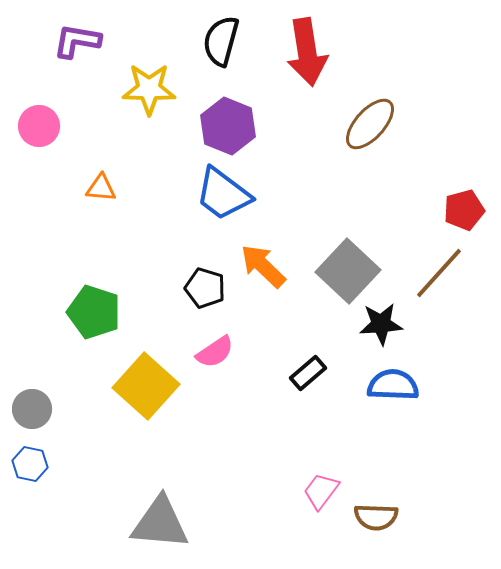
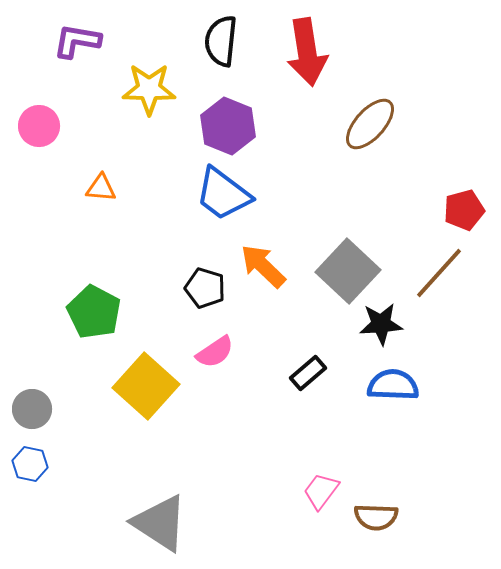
black semicircle: rotated 9 degrees counterclockwise
green pentagon: rotated 10 degrees clockwise
gray triangle: rotated 28 degrees clockwise
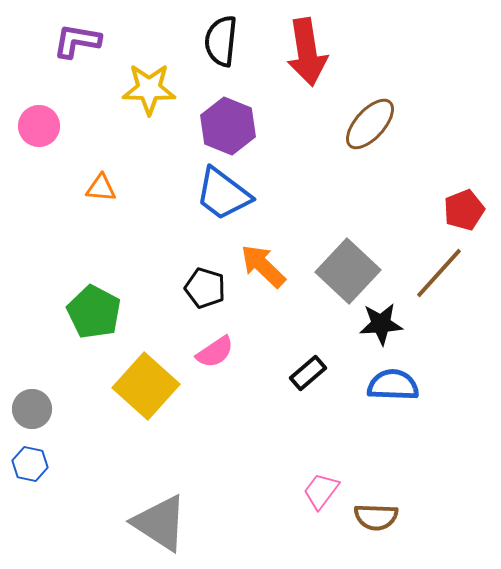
red pentagon: rotated 6 degrees counterclockwise
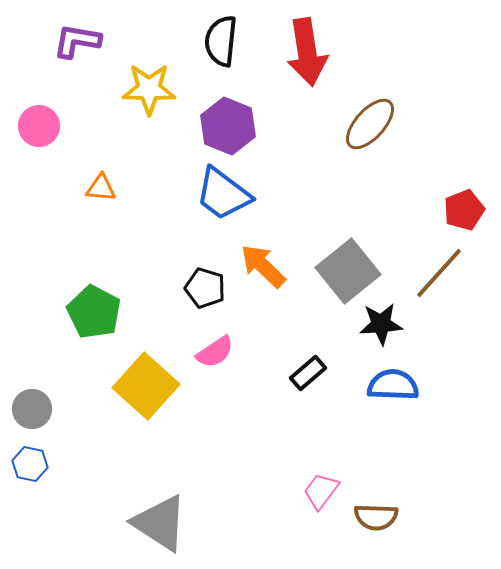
gray square: rotated 8 degrees clockwise
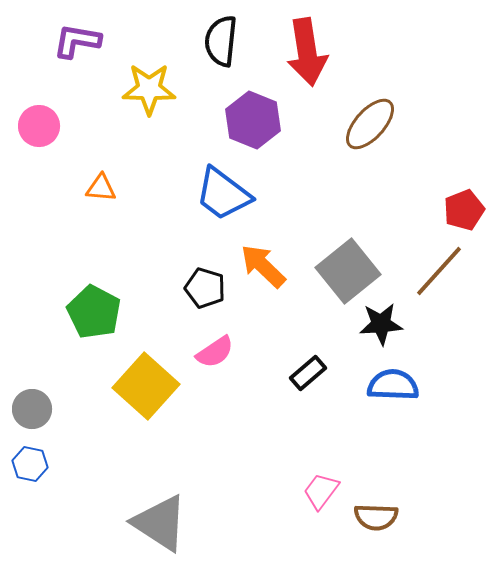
purple hexagon: moved 25 px right, 6 px up
brown line: moved 2 px up
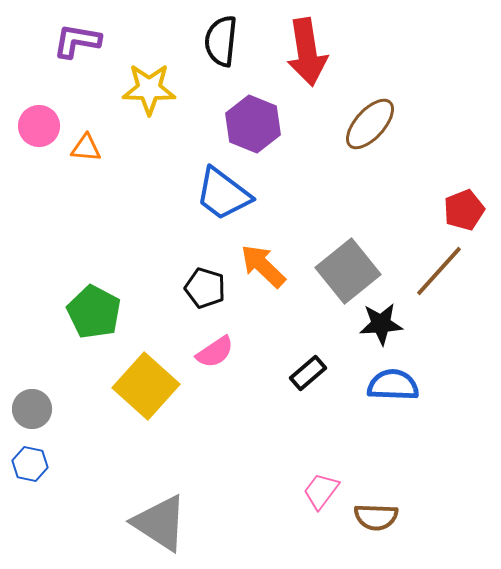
purple hexagon: moved 4 px down
orange triangle: moved 15 px left, 40 px up
